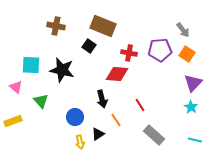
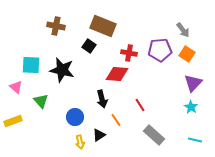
black triangle: moved 1 px right, 1 px down
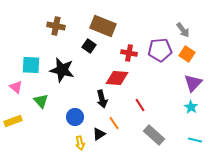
red diamond: moved 4 px down
orange line: moved 2 px left, 3 px down
black triangle: moved 1 px up
yellow arrow: moved 1 px down
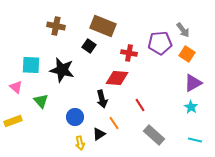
purple pentagon: moved 7 px up
purple triangle: rotated 18 degrees clockwise
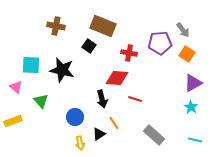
red line: moved 5 px left, 6 px up; rotated 40 degrees counterclockwise
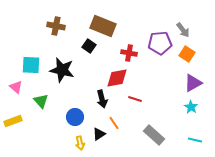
red diamond: rotated 15 degrees counterclockwise
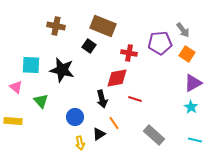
yellow rectangle: rotated 24 degrees clockwise
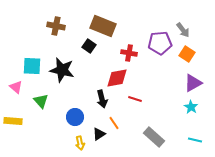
cyan square: moved 1 px right, 1 px down
gray rectangle: moved 2 px down
